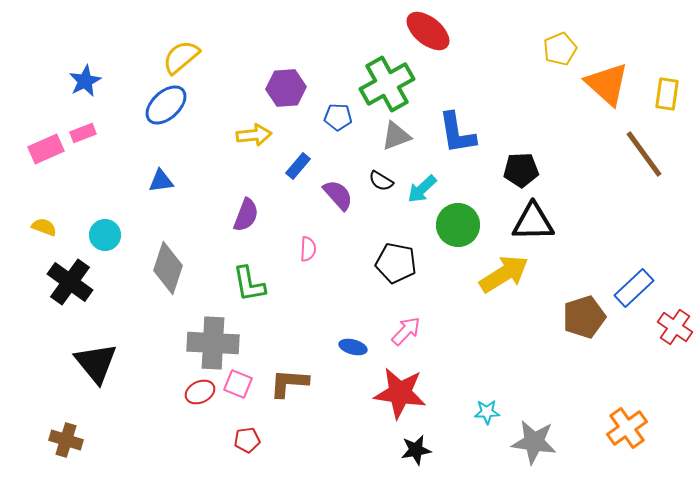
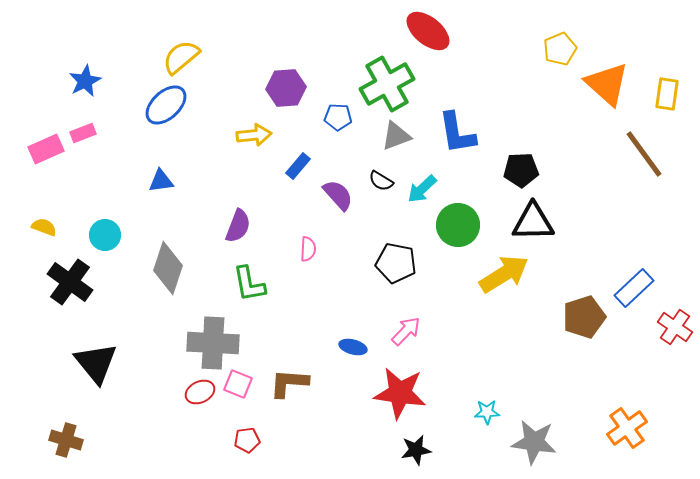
purple semicircle at (246, 215): moved 8 px left, 11 px down
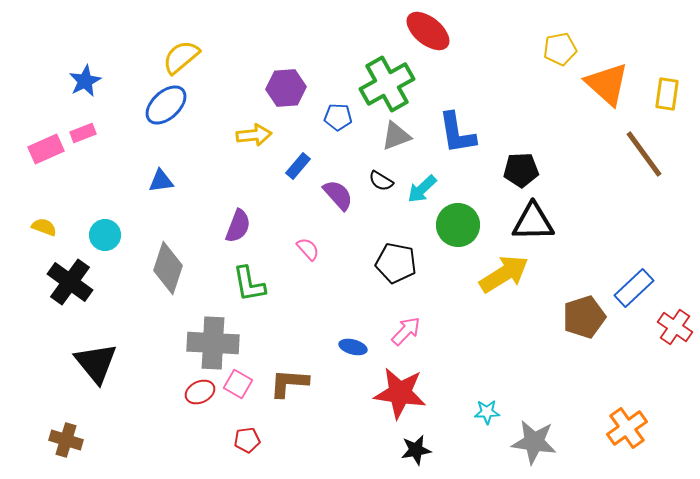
yellow pentagon at (560, 49): rotated 12 degrees clockwise
pink semicircle at (308, 249): rotated 45 degrees counterclockwise
pink square at (238, 384): rotated 8 degrees clockwise
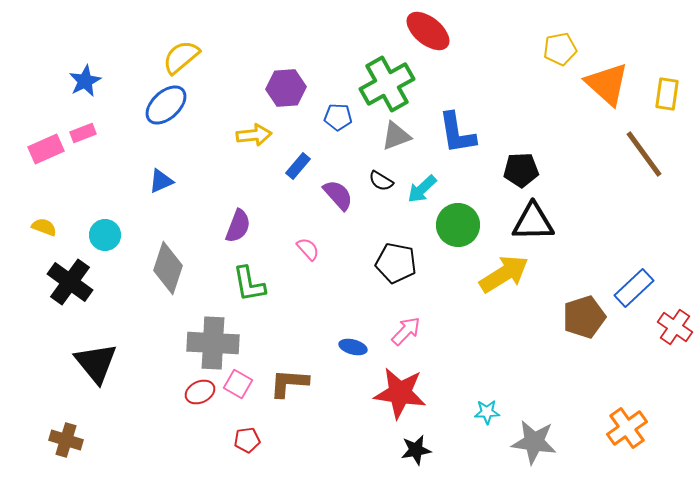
blue triangle at (161, 181): rotated 16 degrees counterclockwise
